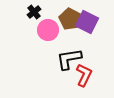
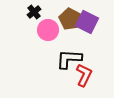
black L-shape: rotated 12 degrees clockwise
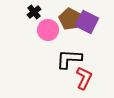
red L-shape: moved 3 px down
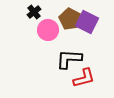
red L-shape: rotated 50 degrees clockwise
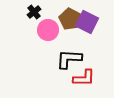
red L-shape: rotated 15 degrees clockwise
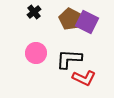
pink circle: moved 12 px left, 23 px down
red L-shape: rotated 25 degrees clockwise
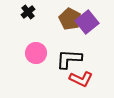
black cross: moved 6 px left
purple square: rotated 25 degrees clockwise
red L-shape: moved 3 px left, 1 px down
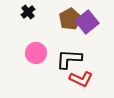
brown pentagon: rotated 15 degrees clockwise
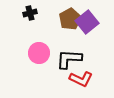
black cross: moved 2 px right, 1 px down; rotated 24 degrees clockwise
pink circle: moved 3 px right
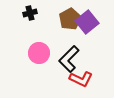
black L-shape: rotated 48 degrees counterclockwise
